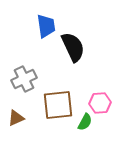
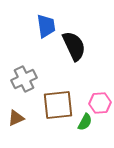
black semicircle: moved 1 px right, 1 px up
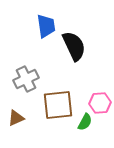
gray cross: moved 2 px right
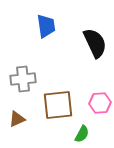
black semicircle: moved 21 px right, 3 px up
gray cross: moved 3 px left; rotated 20 degrees clockwise
brown triangle: moved 1 px right, 1 px down
green semicircle: moved 3 px left, 12 px down
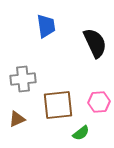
pink hexagon: moved 1 px left, 1 px up
green semicircle: moved 1 px left, 1 px up; rotated 24 degrees clockwise
